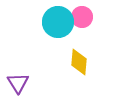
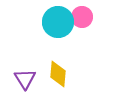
yellow diamond: moved 21 px left, 12 px down
purple triangle: moved 7 px right, 4 px up
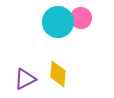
pink circle: moved 1 px left, 1 px down
purple triangle: rotated 35 degrees clockwise
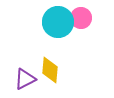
yellow diamond: moved 8 px left, 4 px up
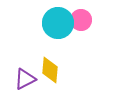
pink circle: moved 2 px down
cyan circle: moved 1 px down
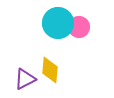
pink circle: moved 2 px left, 7 px down
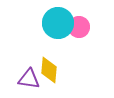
yellow diamond: moved 1 px left
purple triangle: moved 4 px right; rotated 35 degrees clockwise
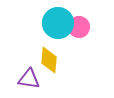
yellow diamond: moved 10 px up
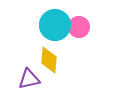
cyan circle: moved 3 px left, 2 px down
purple triangle: rotated 20 degrees counterclockwise
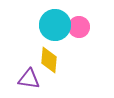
purple triangle: rotated 20 degrees clockwise
